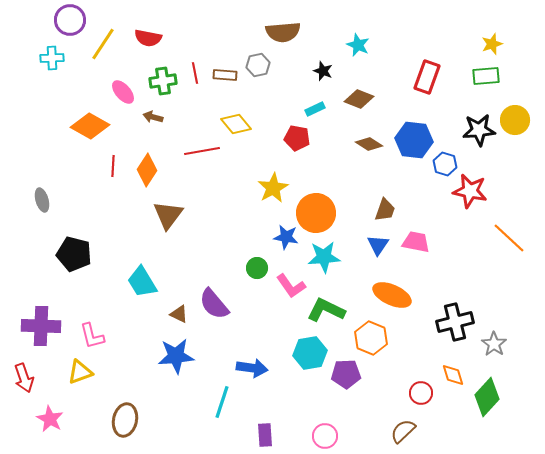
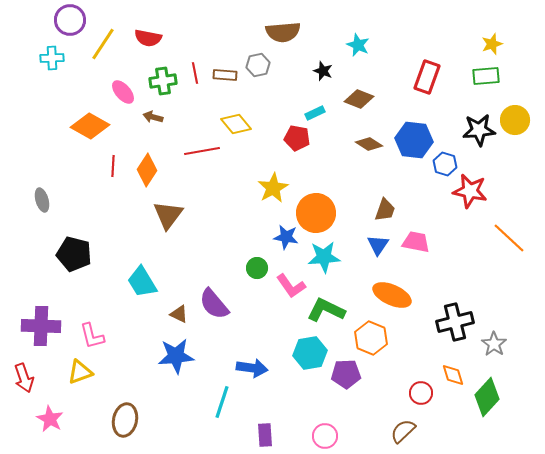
cyan rectangle at (315, 109): moved 4 px down
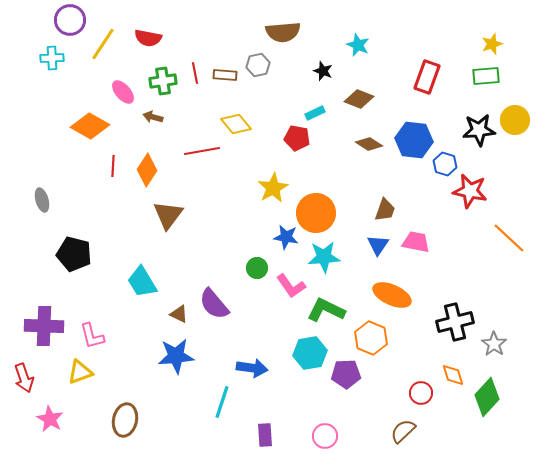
purple cross at (41, 326): moved 3 px right
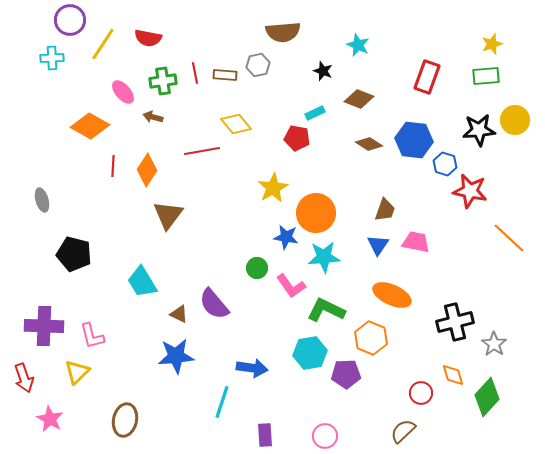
yellow triangle at (80, 372): moved 3 px left; rotated 24 degrees counterclockwise
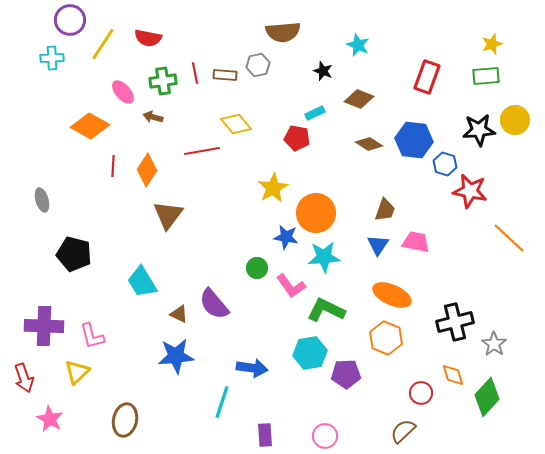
orange hexagon at (371, 338): moved 15 px right
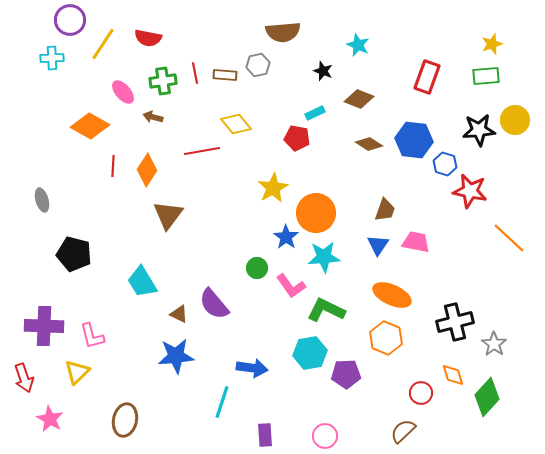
blue star at (286, 237): rotated 25 degrees clockwise
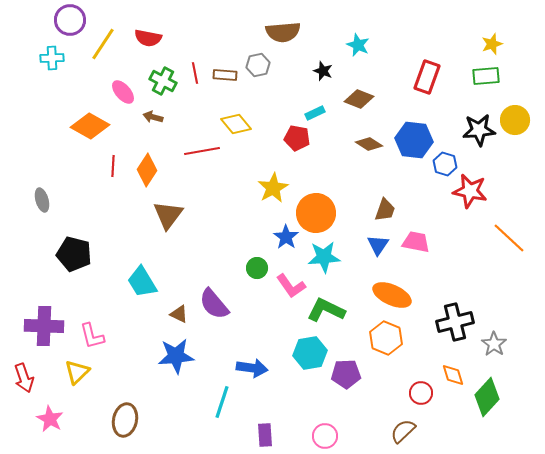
green cross at (163, 81): rotated 36 degrees clockwise
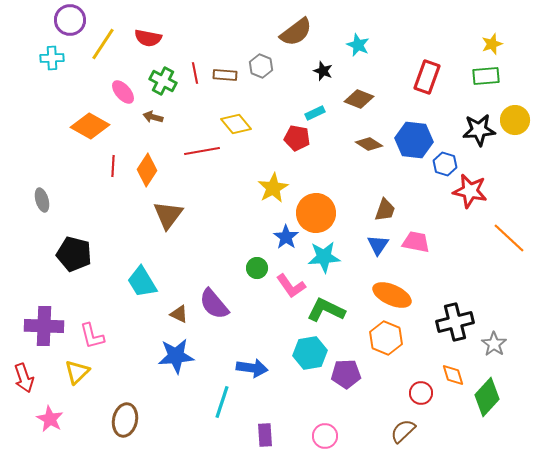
brown semicircle at (283, 32): moved 13 px right; rotated 32 degrees counterclockwise
gray hexagon at (258, 65): moved 3 px right, 1 px down; rotated 25 degrees counterclockwise
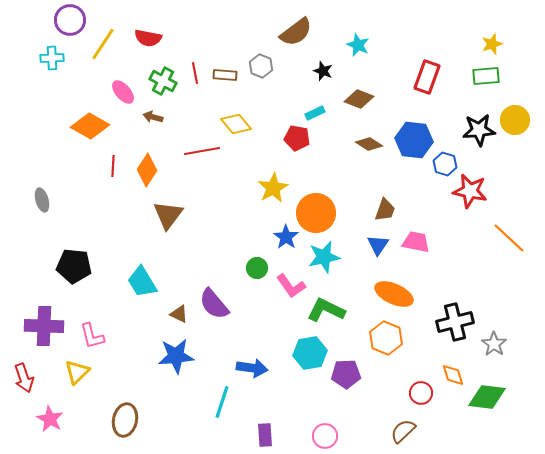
black pentagon at (74, 254): moved 12 px down; rotated 8 degrees counterclockwise
cyan star at (324, 257): rotated 8 degrees counterclockwise
orange ellipse at (392, 295): moved 2 px right, 1 px up
green diamond at (487, 397): rotated 54 degrees clockwise
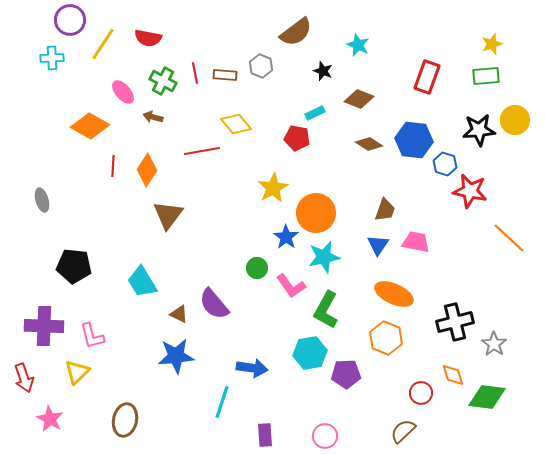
green L-shape at (326, 310): rotated 87 degrees counterclockwise
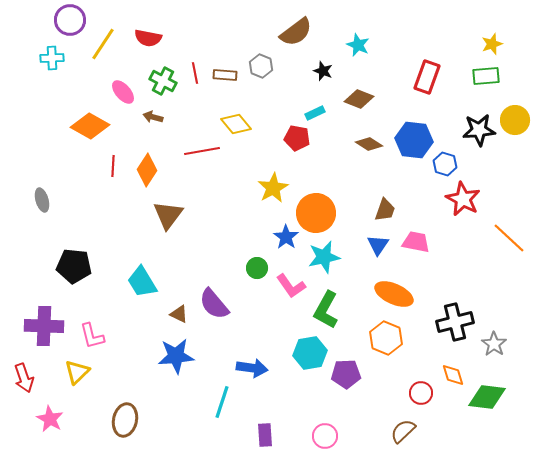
red star at (470, 191): moved 7 px left, 8 px down; rotated 16 degrees clockwise
